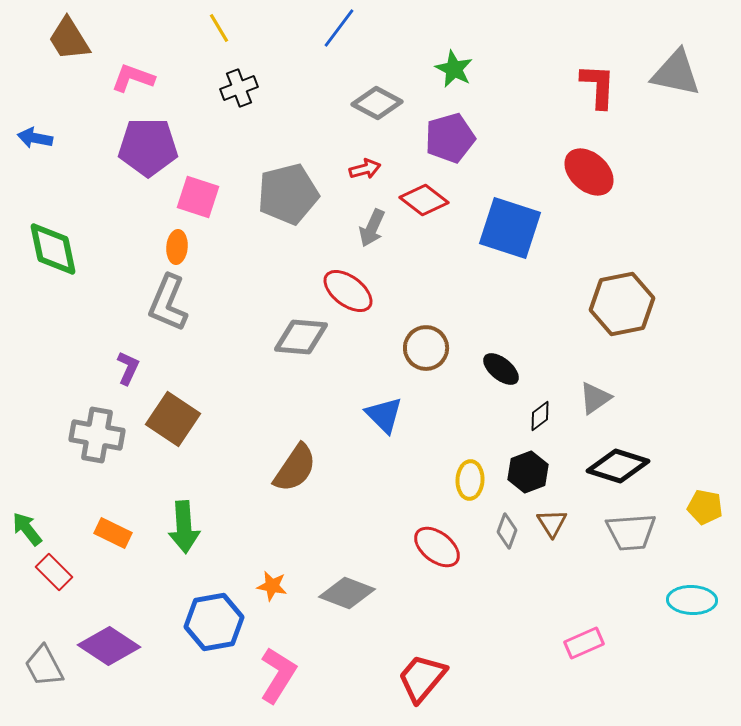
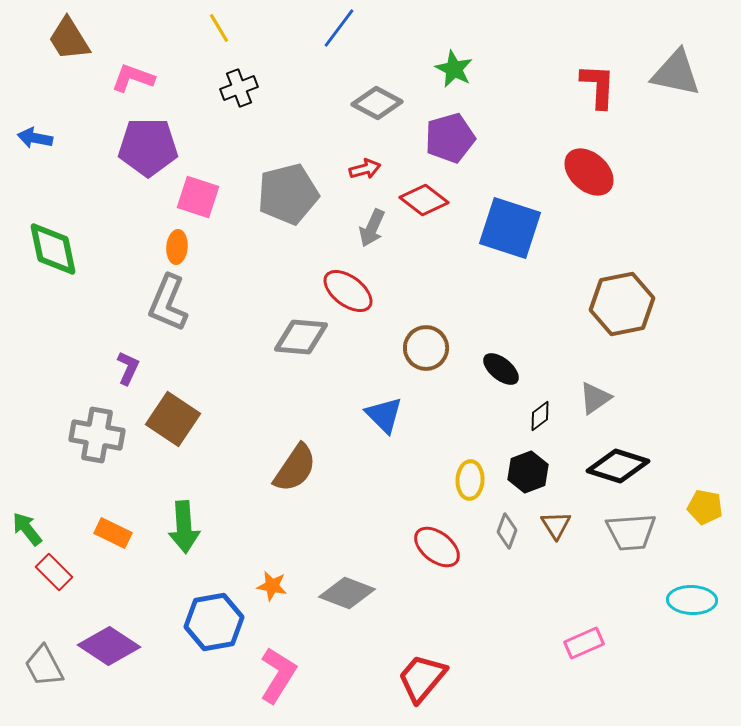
brown triangle at (552, 523): moved 4 px right, 2 px down
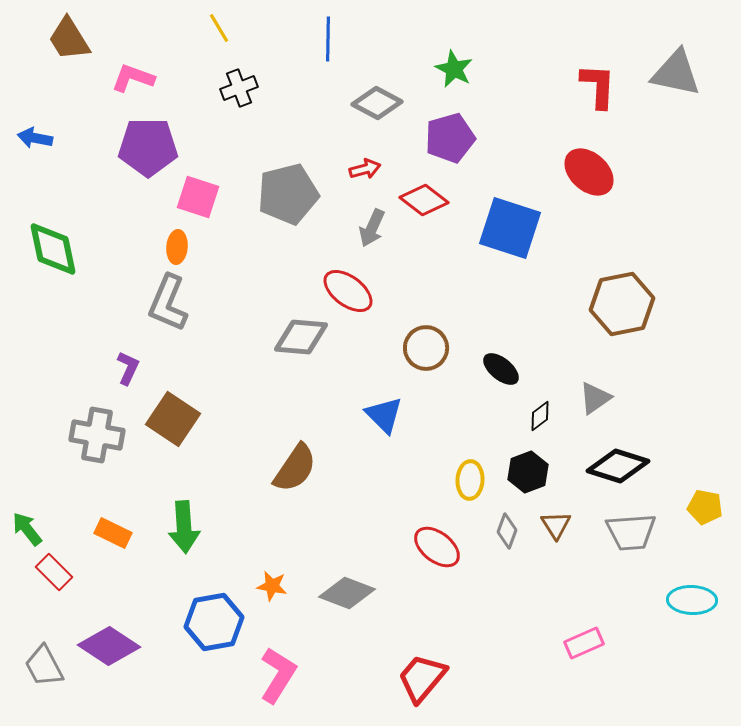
blue line at (339, 28): moved 11 px left, 11 px down; rotated 36 degrees counterclockwise
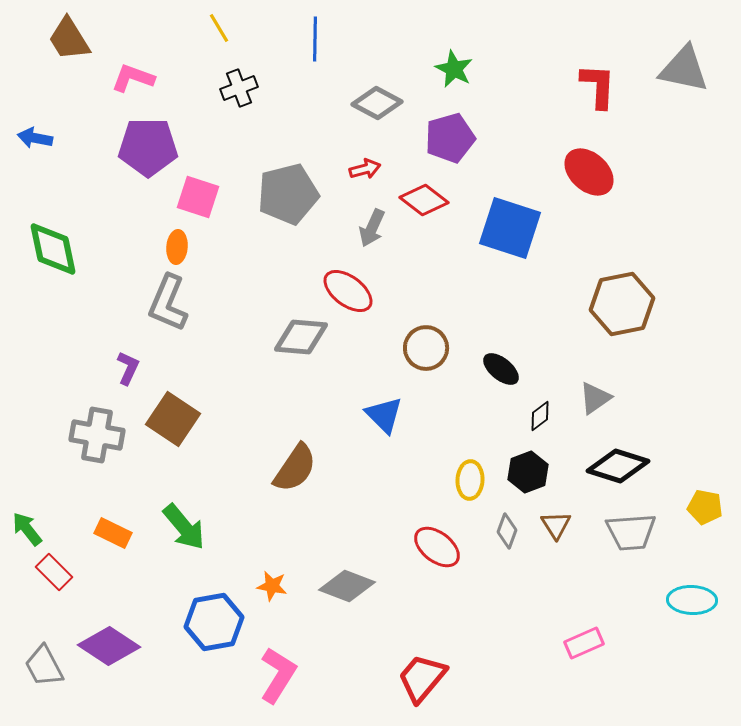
blue line at (328, 39): moved 13 px left
gray triangle at (676, 73): moved 8 px right, 4 px up
green arrow at (184, 527): rotated 36 degrees counterclockwise
gray diamond at (347, 593): moved 7 px up
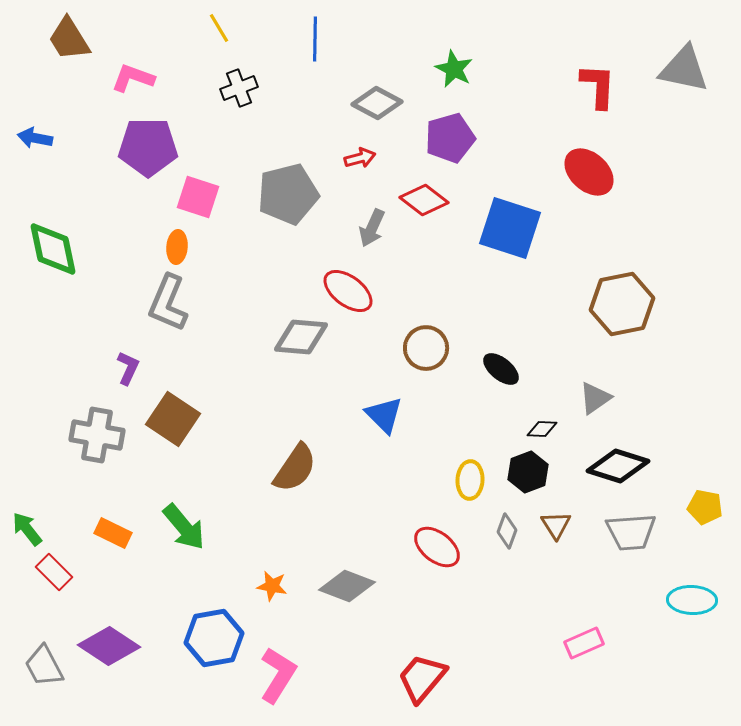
red arrow at (365, 169): moved 5 px left, 11 px up
black diamond at (540, 416): moved 2 px right, 13 px down; rotated 40 degrees clockwise
blue hexagon at (214, 622): moved 16 px down
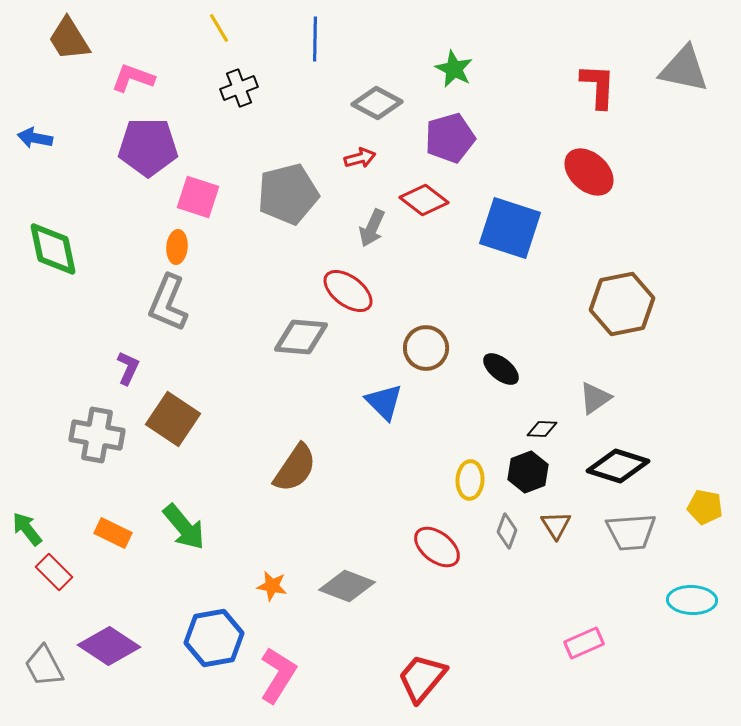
blue triangle at (384, 415): moved 13 px up
